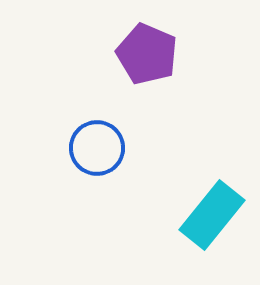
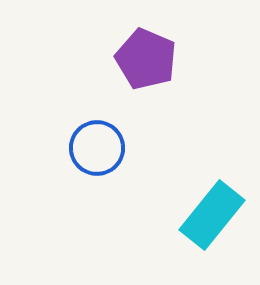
purple pentagon: moved 1 px left, 5 px down
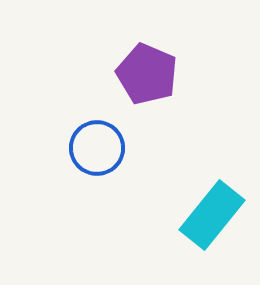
purple pentagon: moved 1 px right, 15 px down
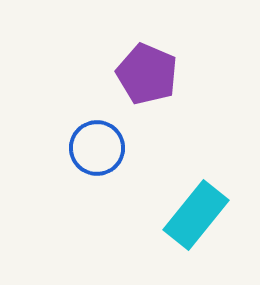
cyan rectangle: moved 16 px left
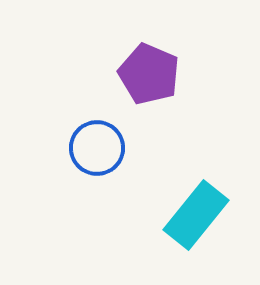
purple pentagon: moved 2 px right
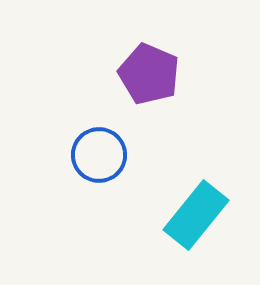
blue circle: moved 2 px right, 7 px down
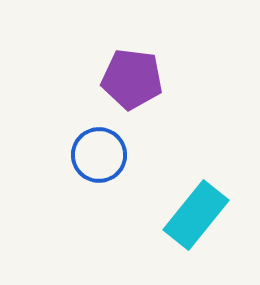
purple pentagon: moved 17 px left, 5 px down; rotated 16 degrees counterclockwise
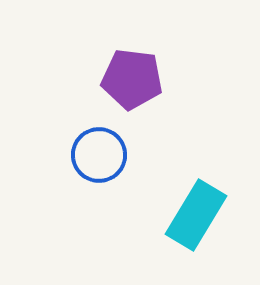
cyan rectangle: rotated 8 degrees counterclockwise
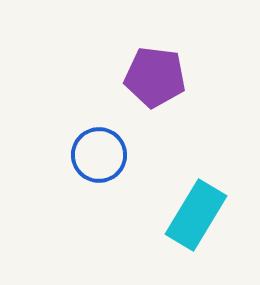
purple pentagon: moved 23 px right, 2 px up
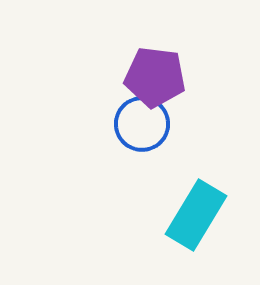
blue circle: moved 43 px right, 31 px up
